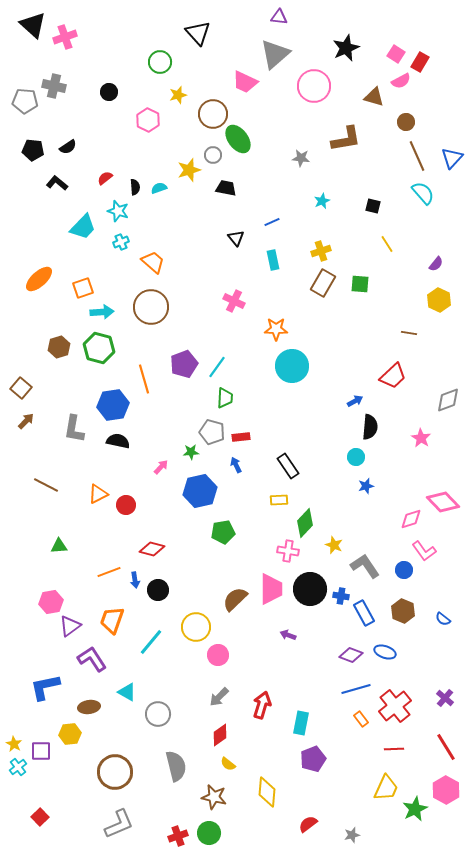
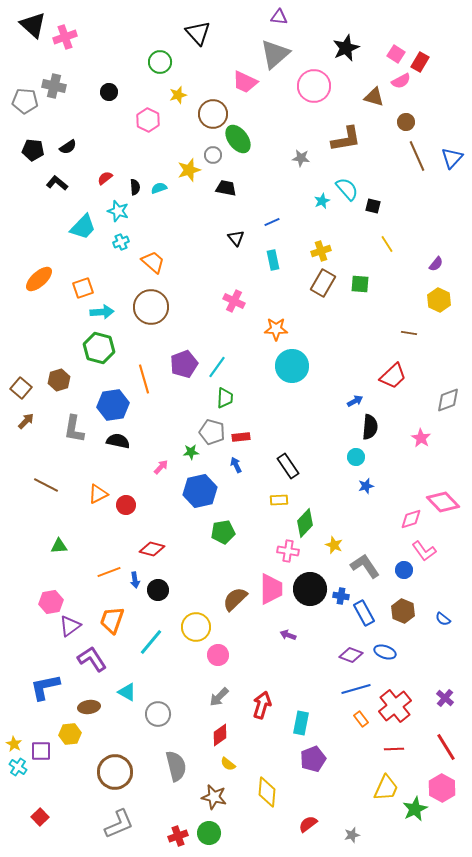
cyan semicircle at (423, 193): moved 76 px left, 4 px up
brown hexagon at (59, 347): moved 33 px down
cyan cross at (18, 767): rotated 18 degrees counterclockwise
pink hexagon at (446, 790): moved 4 px left, 2 px up
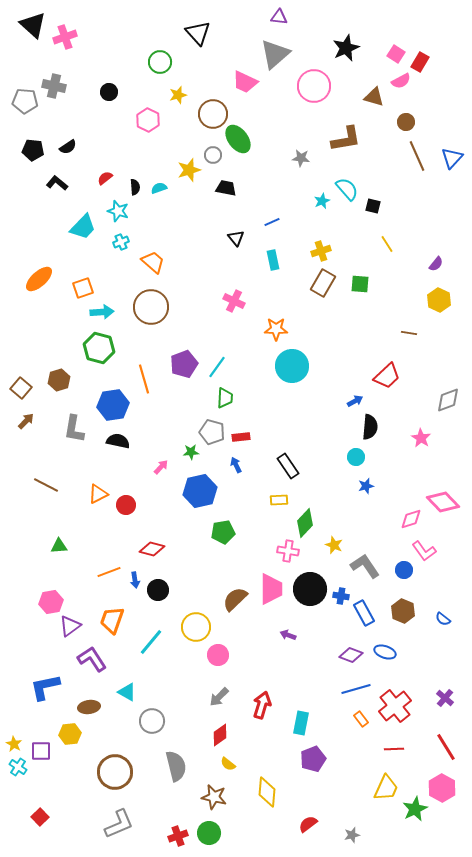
red trapezoid at (393, 376): moved 6 px left
gray circle at (158, 714): moved 6 px left, 7 px down
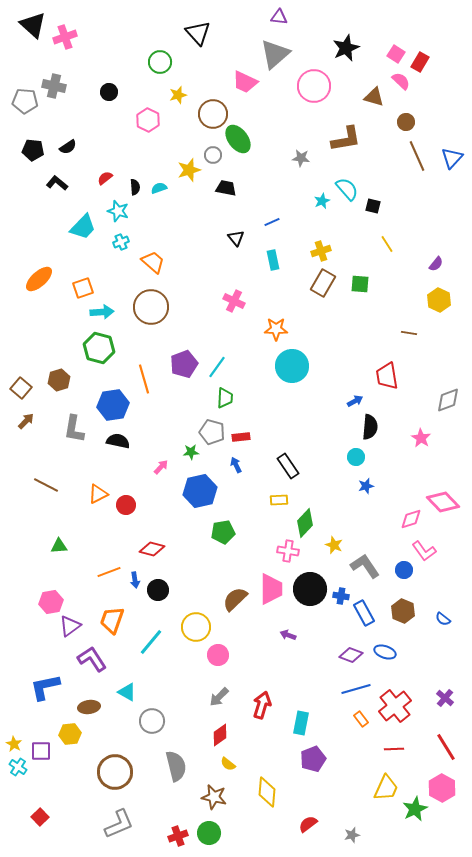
pink semicircle at (401, 81): rotated 108 degrees counterclockwise
red trapezoid at (387, 376): rotated 124 degrees clockwise
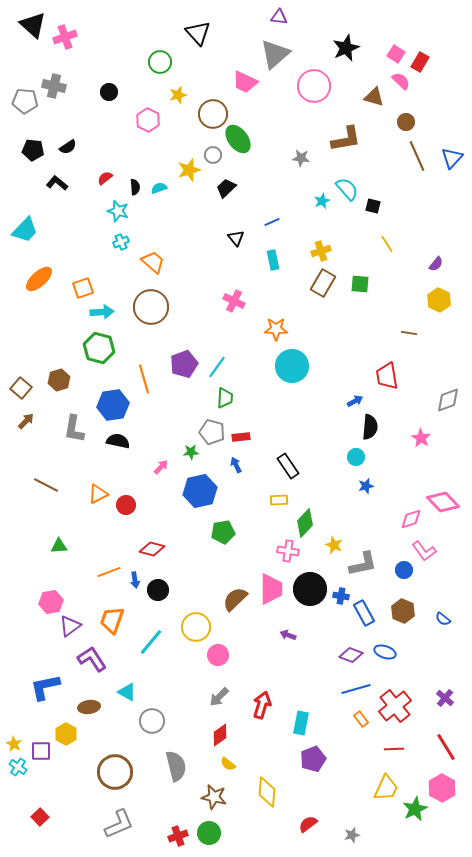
black trapezoid at (226, 188): rotated 55 degrees counterclockwise
cyan trapezoid at (83, 227): moved 58 px left, 3 px down
gray L-shape at (365, 566): moved 2 px left, 2 px up; rotated 112 degrees clockwise
yellow hexagon at (70, 734): moved 4 px left; rotated 25 degrees counterclockwise
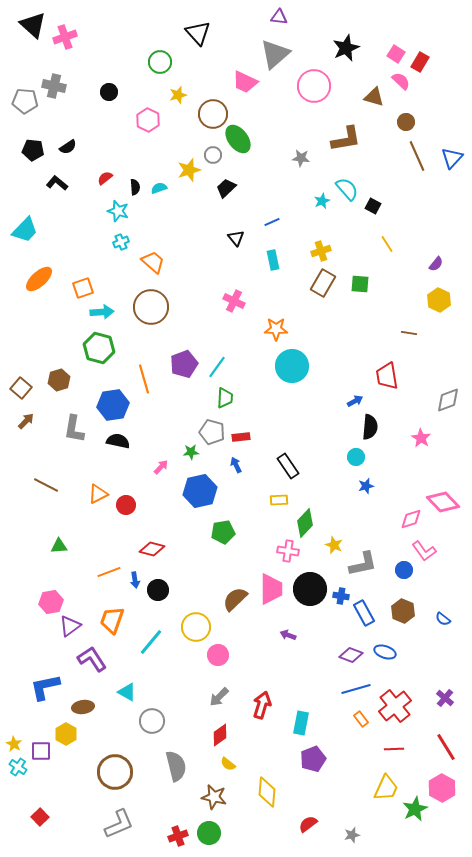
black square at (373, 206): rotated 14 degrees clockwise
brown ellipse at (89, 707): moved 6 px left
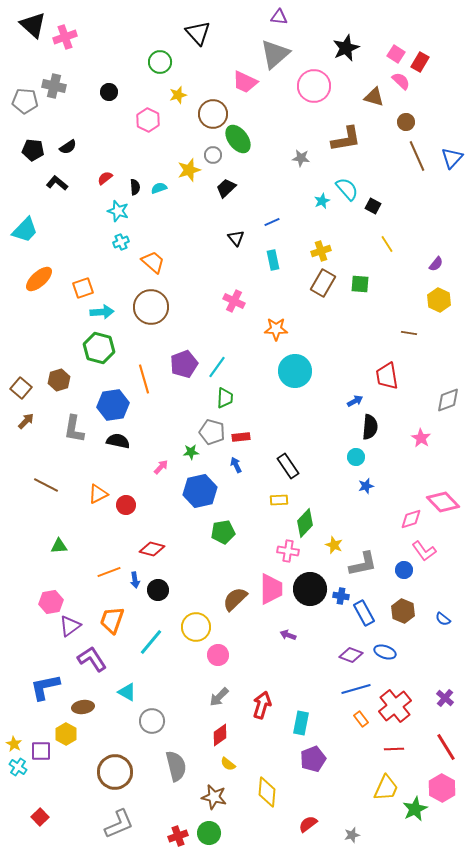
cyan circle at (292, 366): moved 3 px right, 5 px down
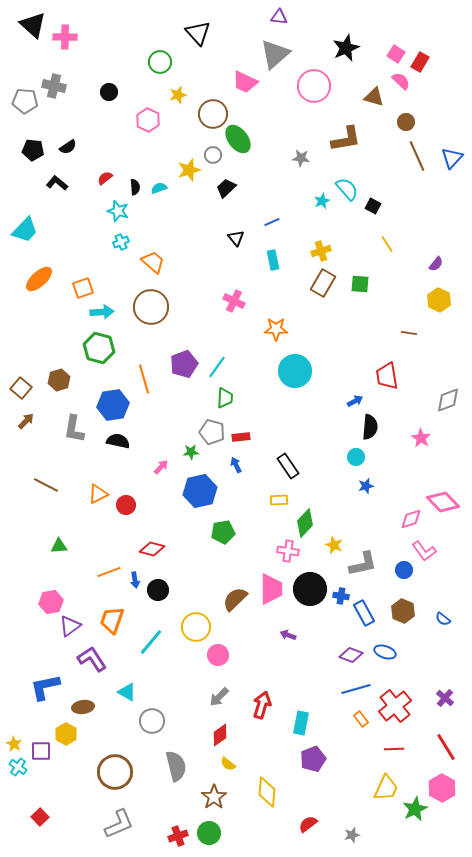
pink cross at (65, 37): rotated 20 degrees clockwise
brown star at (214, 797): rotated 25 degrees clockwise
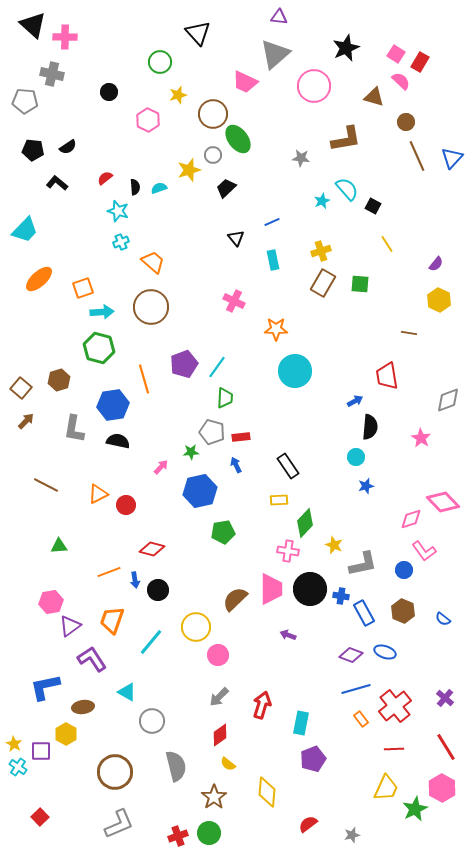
gray cross at (54, 86): moved 2 px left, 12 px up
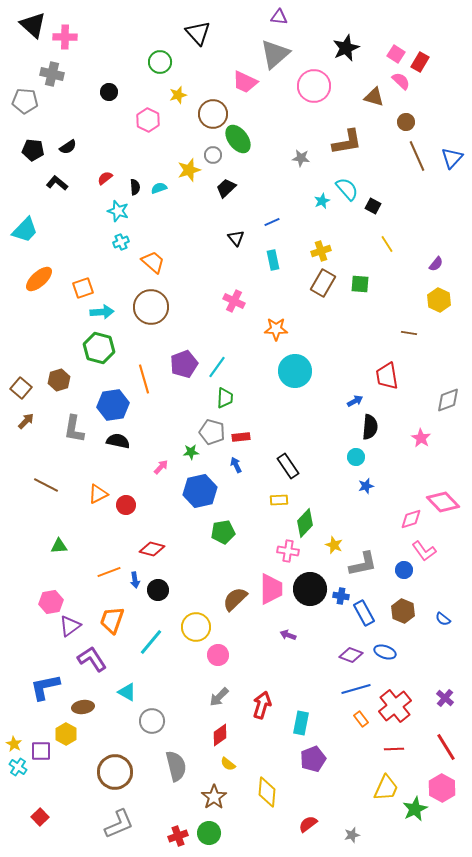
brown L-shape at (346, 139): moved 1 px right, 3 px down
